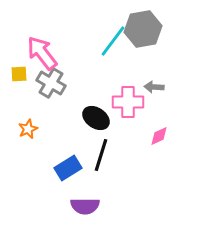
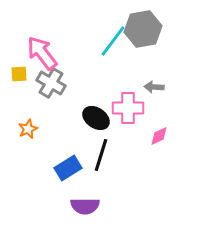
pink cross: moved 6 px down
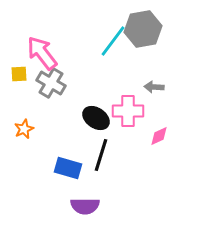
pink cross: moved 3 px down
orange star: moved 4 px left
blue rectangle: rotated 48 degrees clockwise
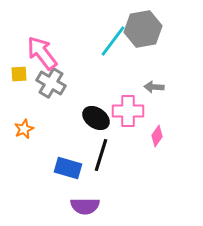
pink diamond: moved 2 px left; rotated 30 degrees counterclockwise
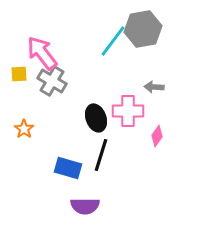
gray cross: moved 1 px right, 2 px up
black ellipse: rotated 36 degrees clockwise
orange star: rotated 12 degrees counterclockwise
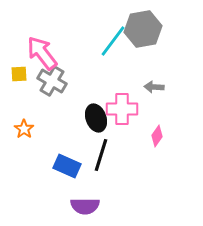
pink cross: moved 6 px left, 2 px up
blue rectangle: moved 1 px left, 2 px up; rotated 8 degrees clockwise
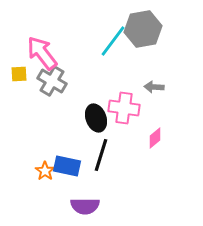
pink cross: moved 2 px right, 1 px up; rotated 8 degrees clockwise
orange star: moved 21 px right, 42 px down
pink diamond: moved 2 px left, 2 px down; rotated 15 degrees clockwise
blue rectangle: rotated 12 degrees counterclockwise
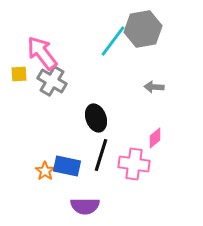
pink cross: moved 10 px right, 56 px down
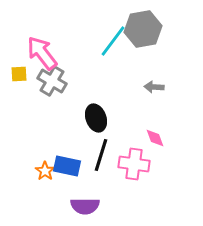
pink diamond: rotated 70 degrees counterclockwise
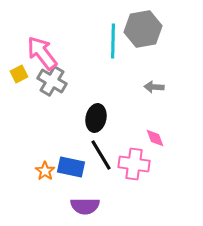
cyan line: rotated 36 degrees counterclockwise
yellow square: rotated 24 degrees counterclockwise
black ellipse: rotated 32 degrees clockwise
black line: rotated 48 degrees counterclockwise
blue rectangle: moved 4 px right, 1 px down
